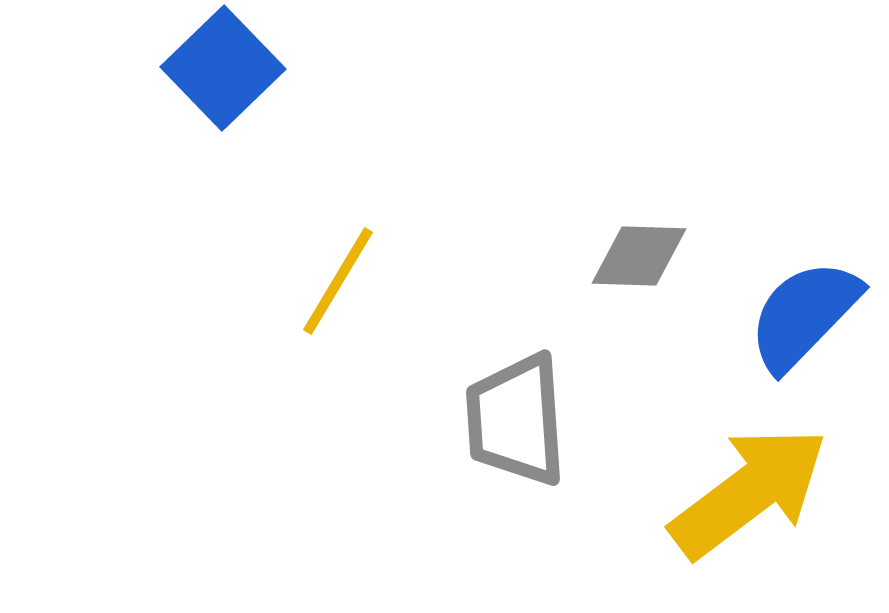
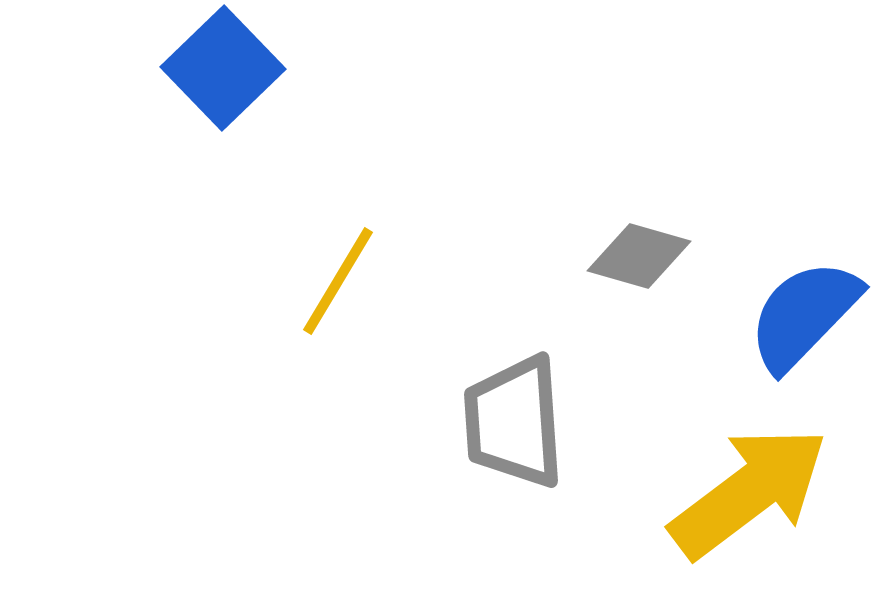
gray diamond: rotated 14 degrees clockwise
gray trapezoid: moved 2 px left, 2 px down
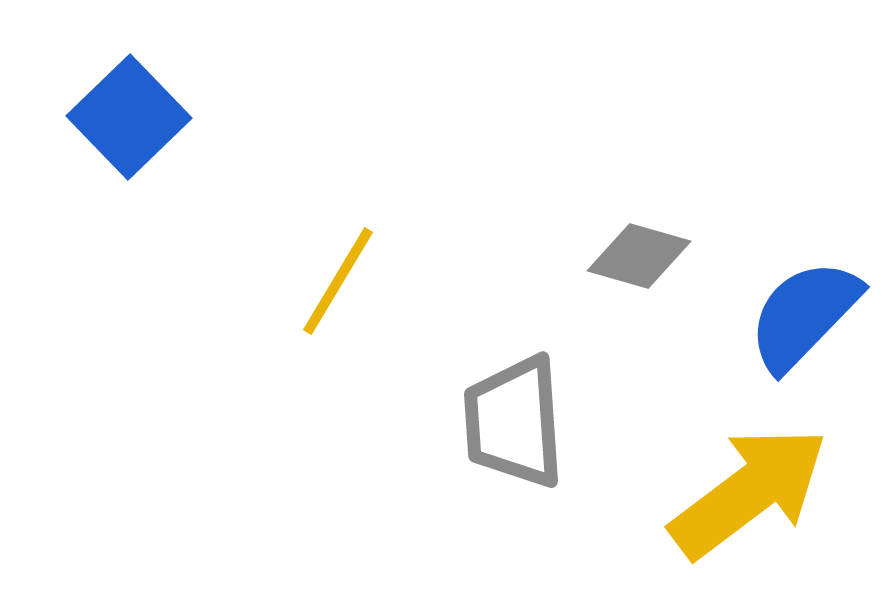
blue square: moved 94 px left, 49 px down
